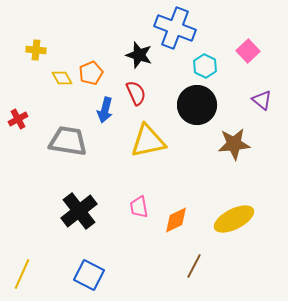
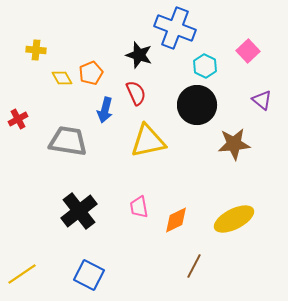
yellow line: rotated 32 degrees clockwise
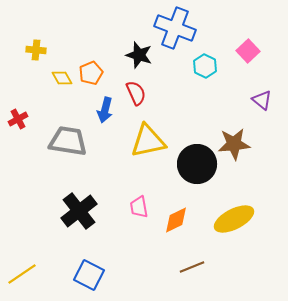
black circle: moved 59 px down
brown line: moved 2 px left, 1 px down; rotated 40 degrees clockwise
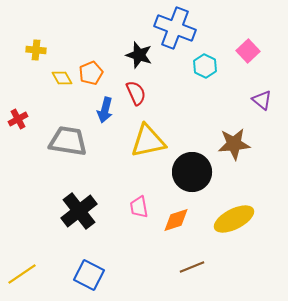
black circle: moved 5 px left, 8 px down
orange diamond: rotated 8 degrees clockwise
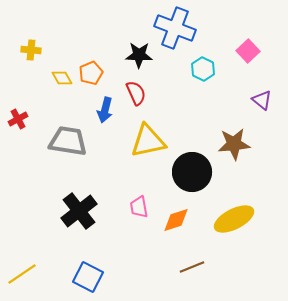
yellow cross: moved 5 px left
black star: rotated 16 degrees counterclockwise
cyan hexagon: moved 2 px left, 3 px down
blue square: moved 1 px left, 2 px down
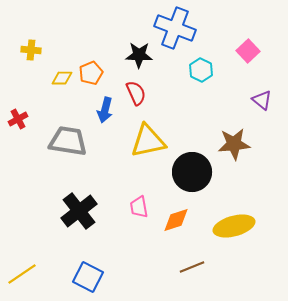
cyan hexagon: moved 2 px left, 1 px down
yellow diamond: rotated 60 degrees counterclockwise
yellow ellipse: moved 7 px down; rotated 12 degrees clockwise
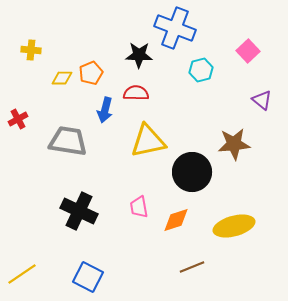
cyan hexagon: rotated 20 degrees clockwise
red semicircle: rotated 65 degrees counterclockwise
black cross: rotated 27 degrees counterclockwise
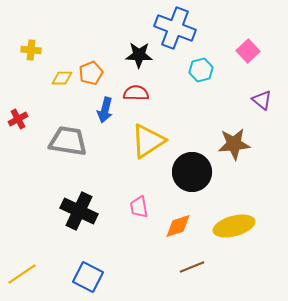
yellow triangle: rotated 21 degrees counterclockwise
orange diamond: moved 2 px right, 6 px down
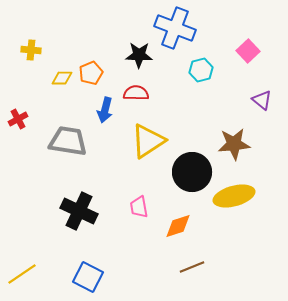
yellow ellipse: moved 30 px up
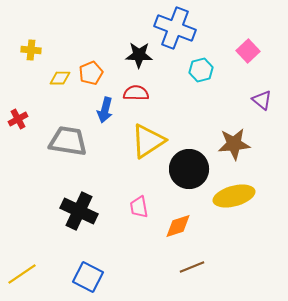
yellow diamond: moved 2 px left
black circle: moved 3 px left, 3 px up
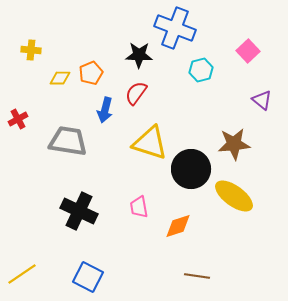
red semicircle: rotated 55 degrees counterclockwise
yellow triangle: moved 2 px right, 2 px down; rotated 51 degrees clockwise
black circle: moved 2 px right
yellow ellipse: rotated 51 degrees clockwise
brown line: moved 5 px right, 9 px down; rotated 30 degrees clockwise
